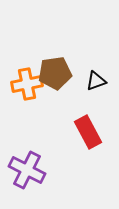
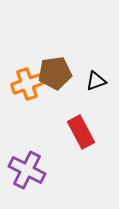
orange cross: rotated 8 degrees counterclockwise
red rectangle: moved 7 px left
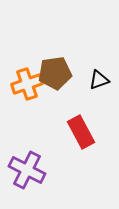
black triangle: moved 3 px right, 1 px up
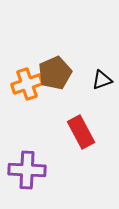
brown pentagon: rotated 16 degrees counterclockwise
black triangle: moved 3 px right
purple cross: rotated 24 degrees counterclockwise
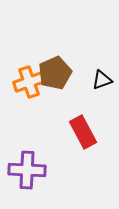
orange cross: moved 2 px right, 2 px up
red rectangle: moved 2 px right
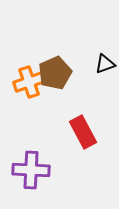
black triangle: moved 3 px right, 16 px up
purple cross: moved 4 px right
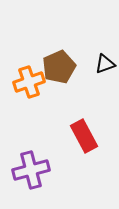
brown pentagon: moved 4 px right, 6 px up
red rectangle: moved 1 px right, 4 px down
purple cross: rotated 18 degrees counterclockwise
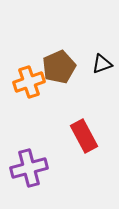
black triangle: moved 3 px left
purple cross: moved 2 px left, 2 px up
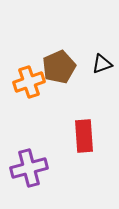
red rectangle: rotated 24 degrees clockwise
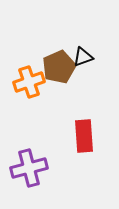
black triangle: moved 19 px left, 7 px up
